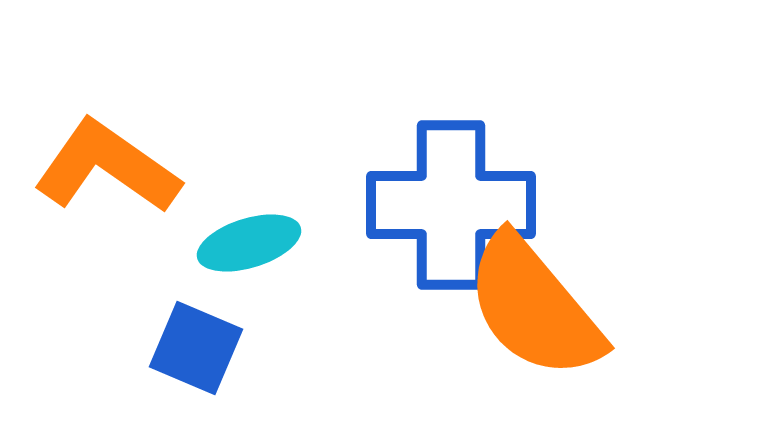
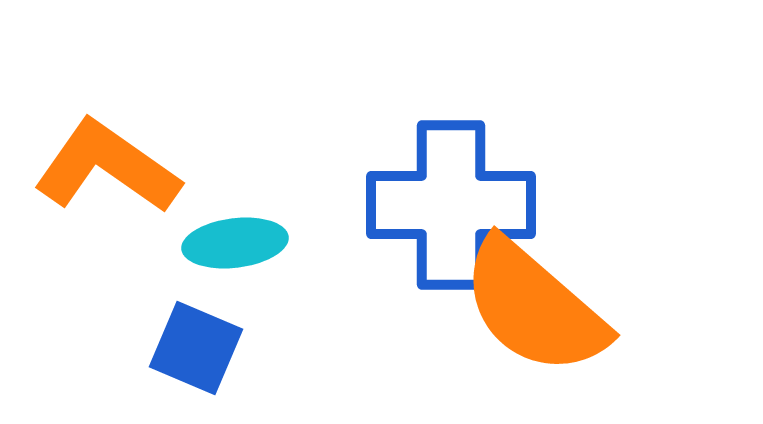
cyan ellipse: moved 14 px left; rotated 10 degrees clockwise
orange semicircle: rotated 9 degrees counterclockwise
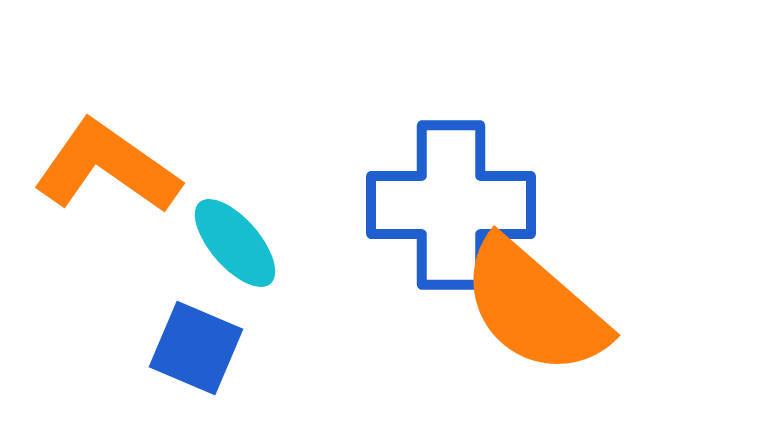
cyan ellipse: rotated 56 degrees clockwise
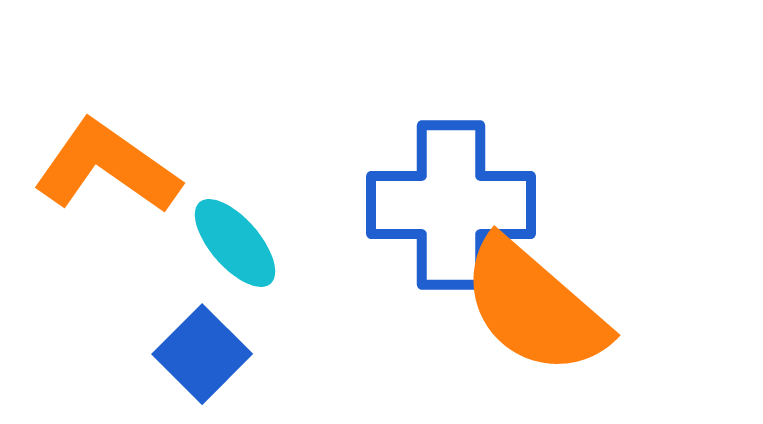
blue square: moved 6 px right, 6 px down; rotated 22 degrees clockwise
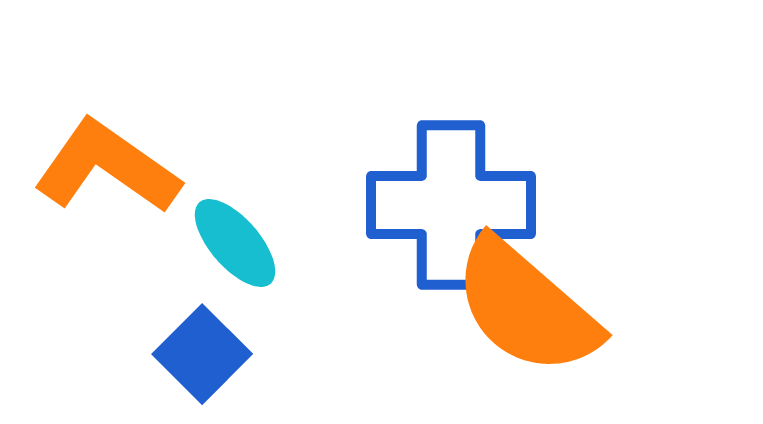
orange semicircle: moved 8 px left
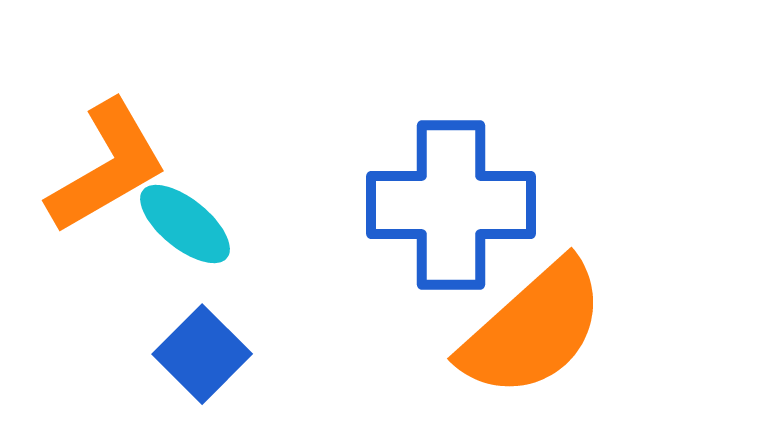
orange L-shape: rotated 115 degrees clockwise
cyan ellipse: moved 50 px left, 19 px up; rotated 10 degrees counterclockwise
orange semicircle: moved 7 px right, 22 px down; rotated 83 degrees counterclockwise
